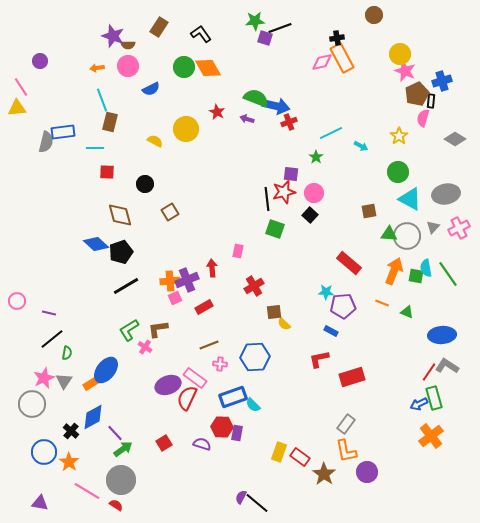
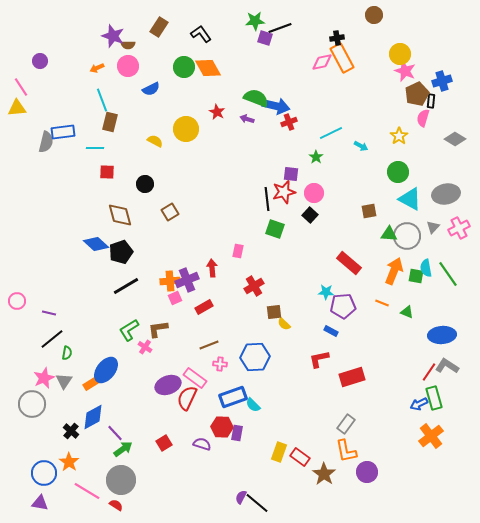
orange arrow at (97, 68): rotated 16 degrees counterclockwise
blue circle at (44, 452): moved 21 px down
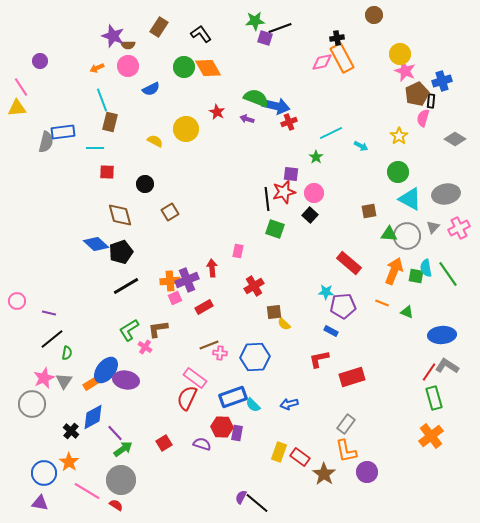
pink cross at (220, 364): moved 11 px up
purple ellipse at (168, 385): moved 42 px left, 5 px up; rotated 30 degrees clockwise
blue arrow at (419, 404): moved 130 px left; rotated 12 degrees clockwise
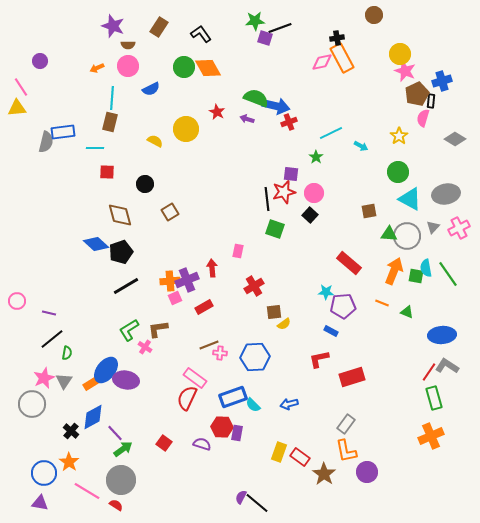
purple star at (113, 36): moved 10 px up
cyan line at (102, 100): moved 10 px right, 2 px up; rotated 25 degrees clockwise
yellow semicircle at (284, 324): rotated 80 degrees counterclockwise
orange cross at (431, 436): rotated 15 degrees clockwise
red square at (164, 443): rotated 21 degrees counterclockwise
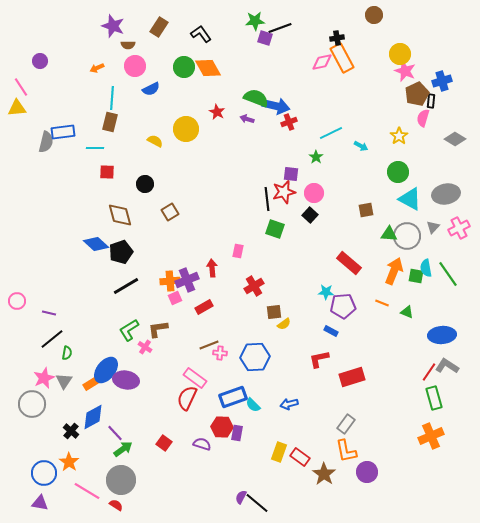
pink circle at (128, 66): moved 7 px right
brown square at (369, 211): moved 3 px left, 1 px up
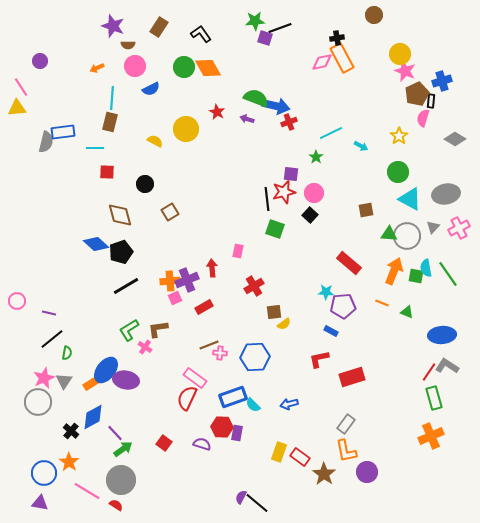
gray circle at (32, 404): moved 6 px right, 2 px up
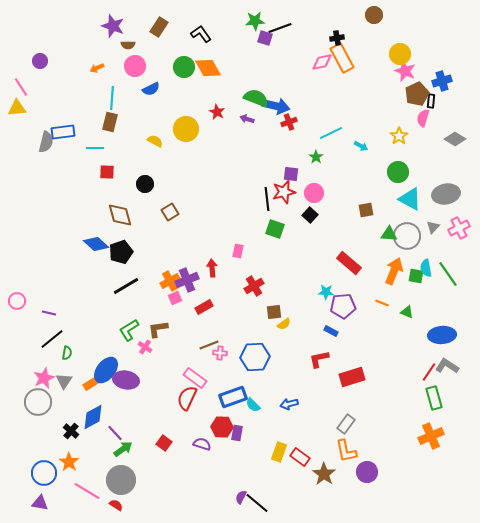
orange cross at (170, 281): rotated 24 degrees counterclockwise
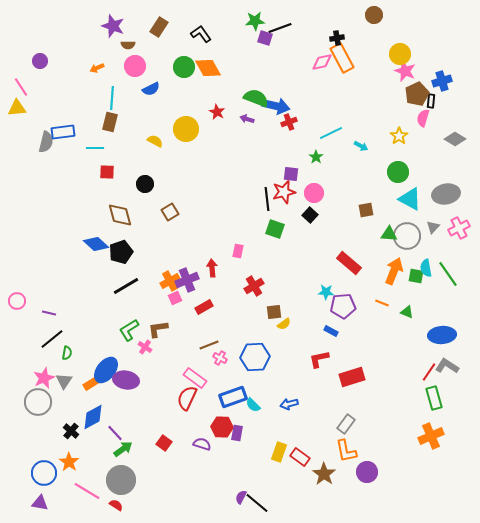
pink cross at (220, 353): moved 5 px down; rotated 24 degrees clockwise
